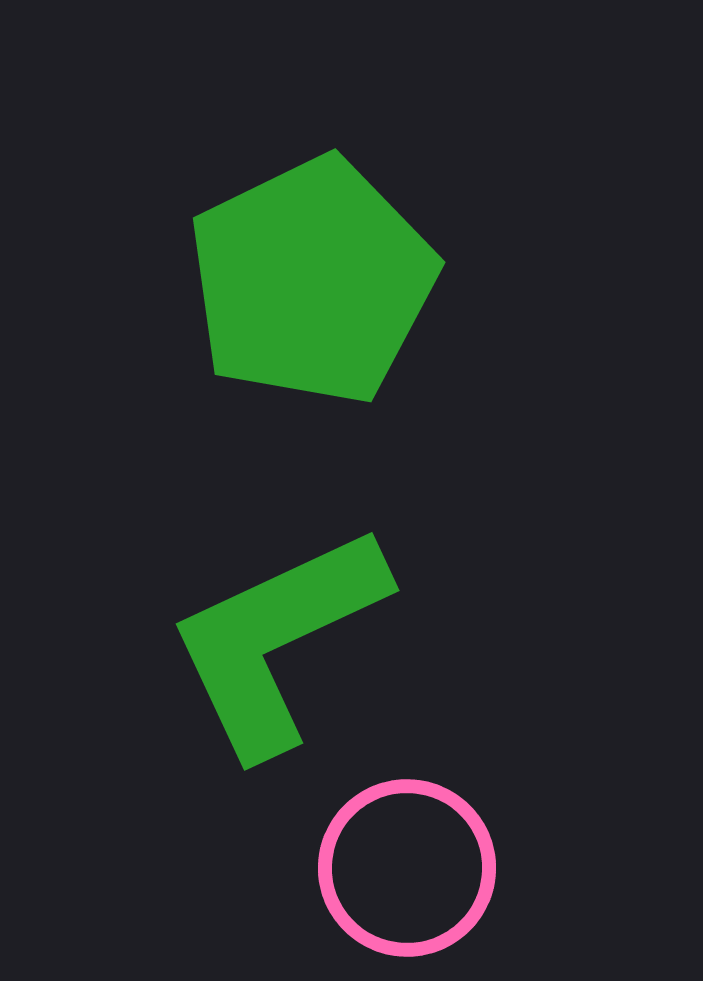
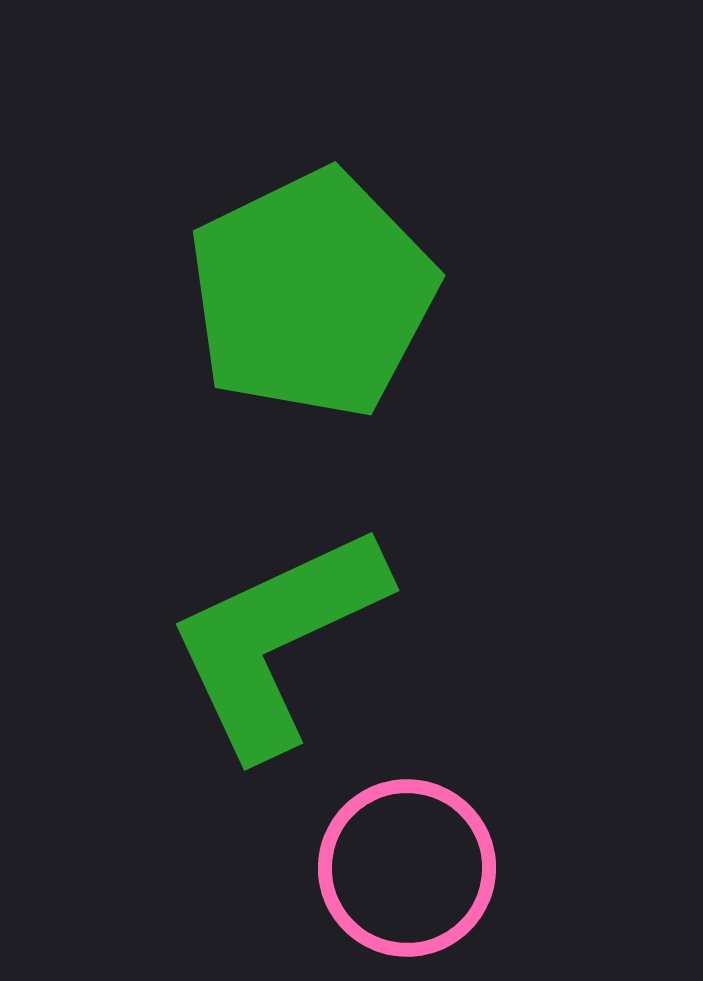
green pentagon: moved 13 px down
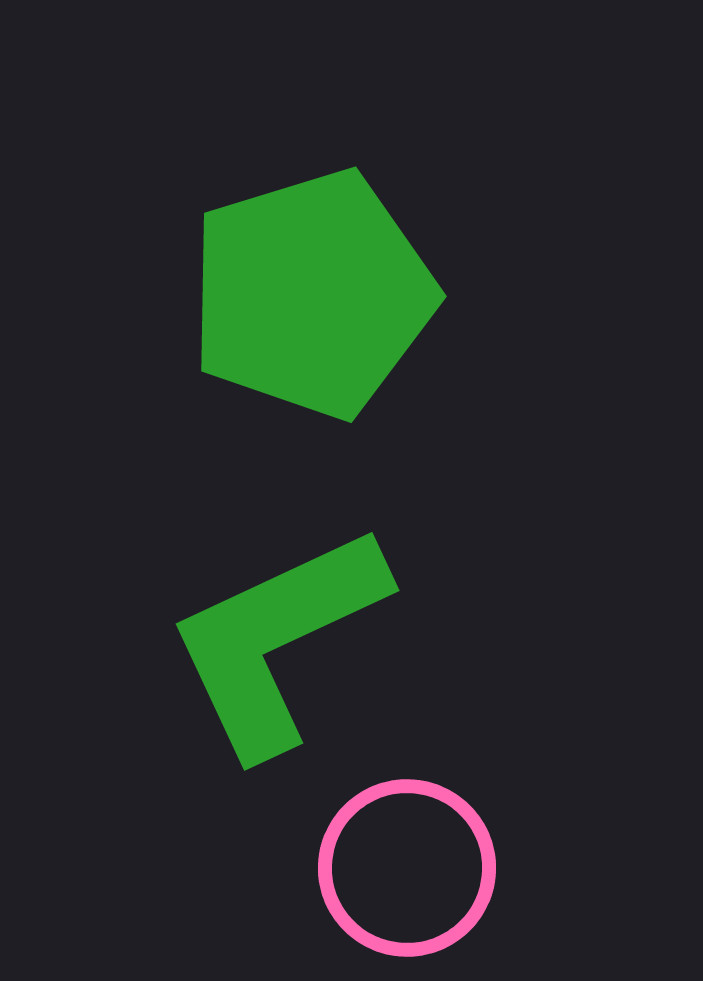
green pentagon: rotated 9 degrees clockwise
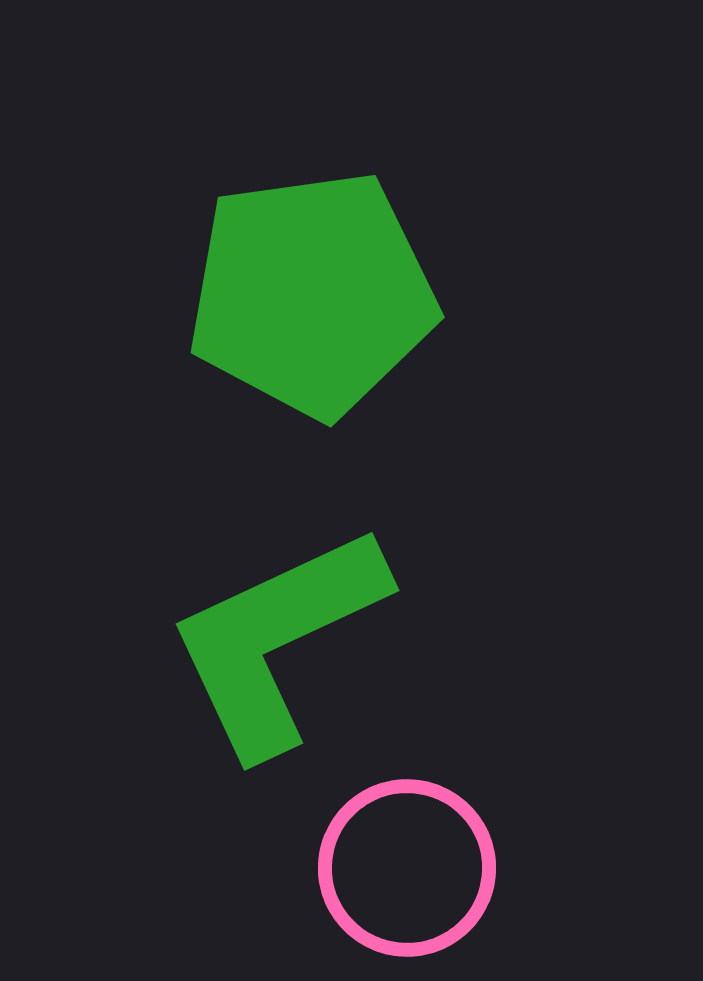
green pentagon: rotated 9 degrees clockwise
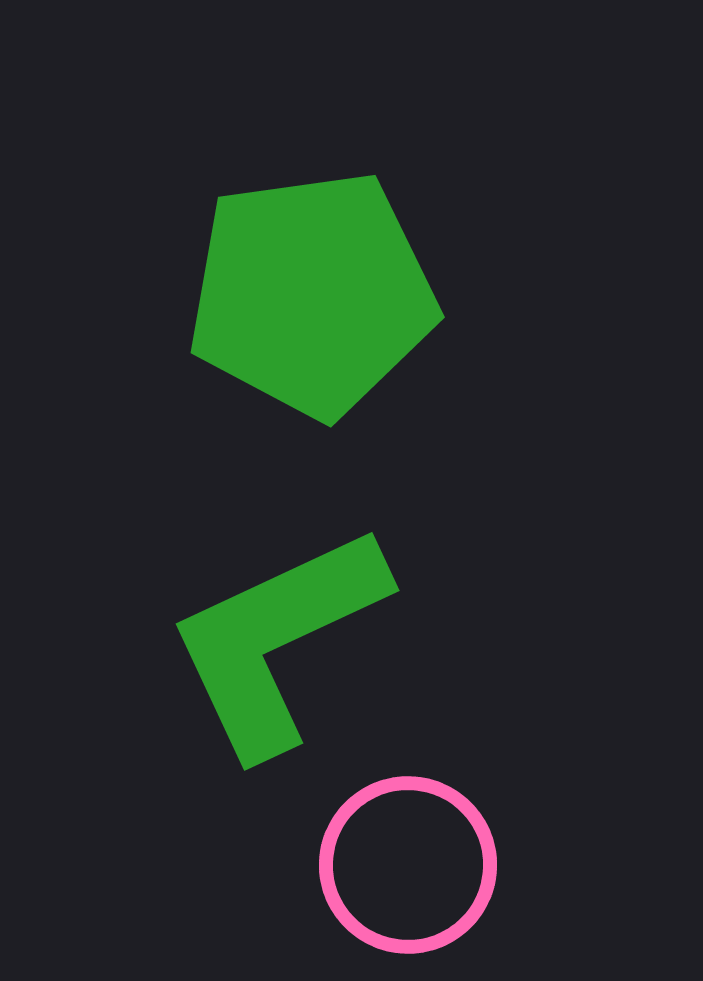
pink circle: moved 1 px right, 3 px up
